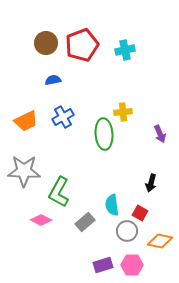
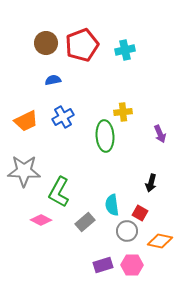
green ellipse: moved 1 px right, 2 px down
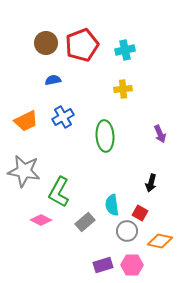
yellow cross: moved 23 px up
gray star: rotated 8 degrees clockwise
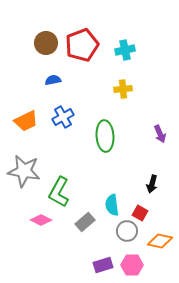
black arrow: moved 1 px right, 1 px down
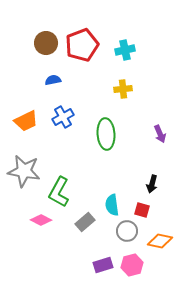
green ellipse: moved 1 px right, 2 px up
red square: moved 2 px right, 3 px up; rotated 14 degrees counterclockwise
pink hexagon: rotated 15 degrees counterclockwise
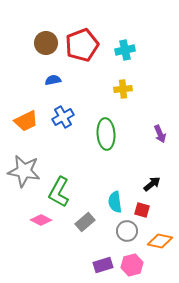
black arrow: rotated 144 degrees counterclockwise
cyan semicircle: moved 3 px right, 3 px up
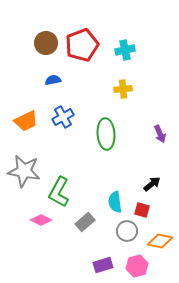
pink hexagon: moved 5 px right, 1 px down
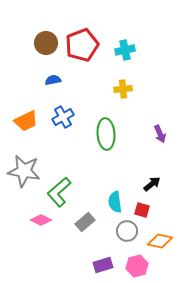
green L-shape: rotated 20 degrees clockwise
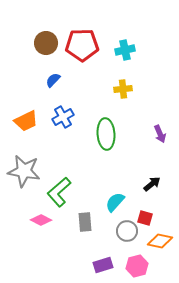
red pentagon: rotated 20 degrees clockwise
blue semicircle: rotated 35 degrees counterclockwise
cyan semicircle: rotated 50 degrees clockwise
red square: moved 3 px right, 8 px down
gray rectangle: rotated 54 degrees counterclockwise
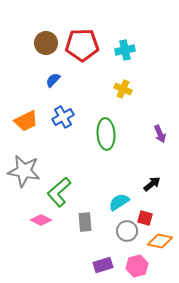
yellow cross: rotated 30 degrees clockwise
cyan semicircle: moved 4 px right; rotated 15 degrees clockwise
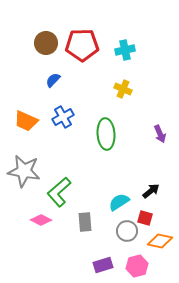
orange trapezoid: rotated 50 degrees clockwise
black arrow: moved 1 px left, 7 px down
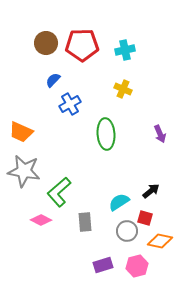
blue cross: moved 7 px right, 13 px up
orange trapezoid: moved 5 px left, 11 px down
